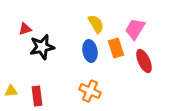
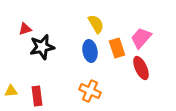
pink trapezoid: moved 6 px right, 9 px down; rotated 10 degrees clockwise
orange rectangle: moved 1 px right
red ellipse: moved 3 px left, 7 px down
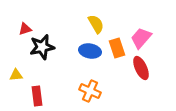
blue ellipse: rotated 70 degrees counterclockwise
yellow triangle: moved 5 px right, 16 px up
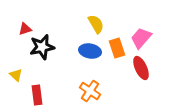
yellow triangle: rotated 48 degrees clockwise
orange cross: rotated 10 degrees clockwise
red rectangle: moved 1 px up
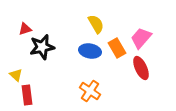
orange rectangle: rotated 12 degrees counterclockwise
red rectangle: moved 10 px left
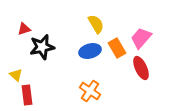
red triangle: moved 1 px left
blue ellipse: rotated 25 degrees counterclockwise
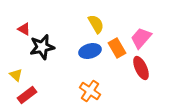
red triangle: rotated 48 degrees clockwise
red rectangle: rotated 60 degrees clockwise
